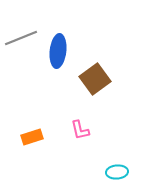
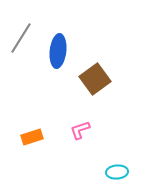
gray line: rotated 36 degrees counterclockwise
pink L-shape: rotated 85 degrees clockwise
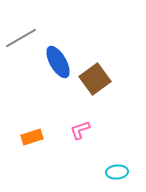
gray line: rotated 28 degrees clockwise
blue ellipse: moved 11 px down; rotated 36 degrees counterclockwise
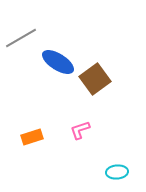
blue ellipse: rotated 28 degrees counterclockwise
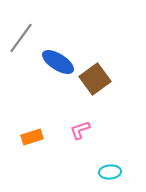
gray line: rotated 24 degrees counterclockwise
cyan ellipse: moved 7 px left
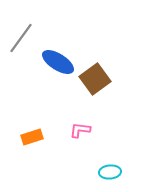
pink L-shape: rotated 25 degrees clockwise
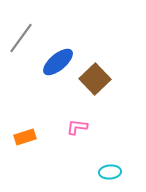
blue ellipse: rotated 72 degrees counterclockwise
brown square: rotated 8 degrees counterclockwise
pink L-shape: moved 3 px left, 3 px up
orange rectangle: moved 7 px left
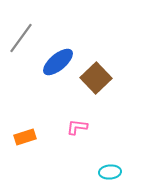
brown square: moved 1 px right, 1 px up
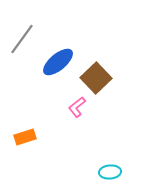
gray line: moved 1 px right, 1 px down
pink L-shape: moved 20 px up; rotated 45 degrees counterclockwise
